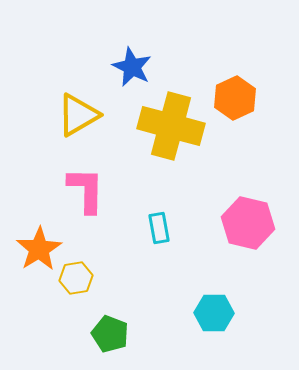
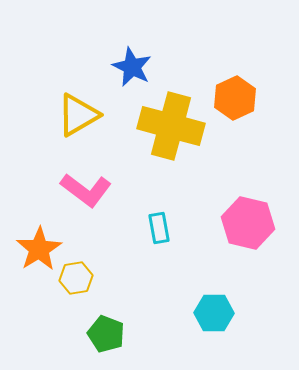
pink L-shape: rotated 126 degrees clockwise
green pentagon: moved 4 px left
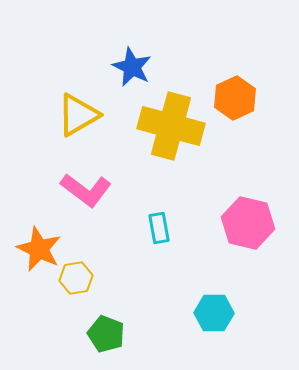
orange star: rotated 15 degrees counterclockwise
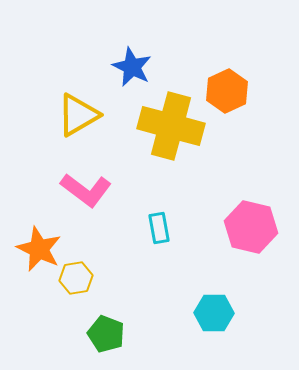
orange hexagon: moved 8 px left, 7 px up
pink hexagon: moved 3 px right, 4 px down
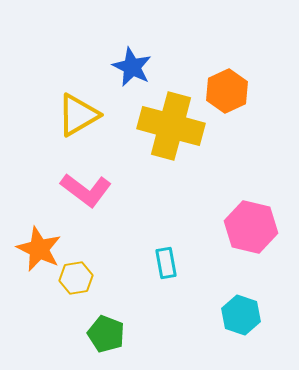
cyan rectangle: moved 7 px right, 35 px down
cyan hexagon: moved 27 px right, 2 px down; rotated 18 degrees clockwise
